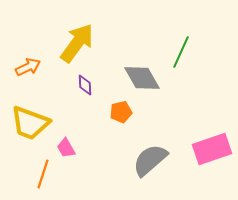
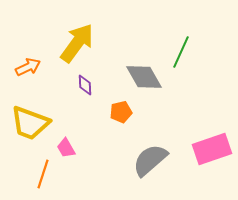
gray diamond: moved 2 px right, 1 px up
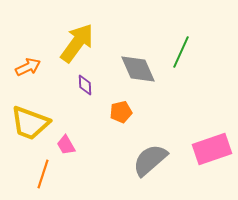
gray diamond: moved 6 px left, 8 px up; rotated 6 degrees clockwise
pink trapezoid: moved 3 px up
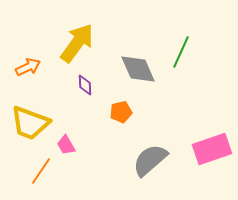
orange line: moved 2 px left, 3 px up; rotated 16 degrees clockwise
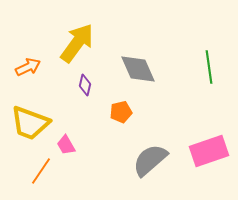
green line: moved 28 px right, 15 px down; rotated 32 degrees counterclockwise
purple diamond: rotated 15 degrees clockwise
pink rectangle: moved 3 px left, 2 px down
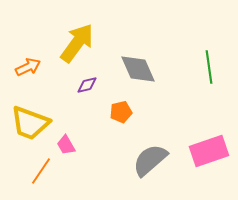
purple diamond: moved 2 px right; rotated 65 degrees clockwise
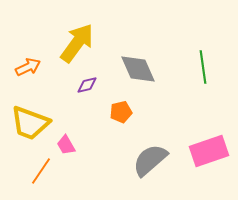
green line: moved 6 px left
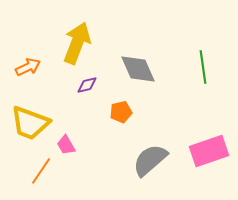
yellow arrow: rotated 15 degrees counterclockwise
